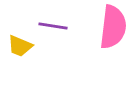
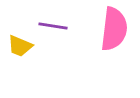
pink semicircle: moved 1 px right, 2 px down
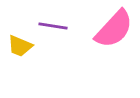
pink semicircle: rotated 36 degrees clockwise
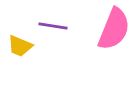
pink semicircle: rotated 21 degrees counterclockwise
